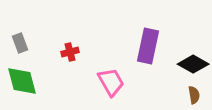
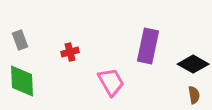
gray rectangle: moved 3 px up
green diamond: rotated 12 degrees clockwise
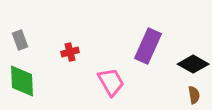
purple rectangle: rotated 12 degrees clockwise
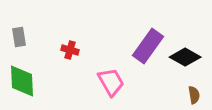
gray rectangle: moved 1 px left, 3 px up; rotated 12 degrees clockwise
purple rectangle: rotated 12 degrees clockwise
red cross: moved 2 px up; rotated 30 degrees clockwise
black diamond: moved 8 px left, 7 px up
